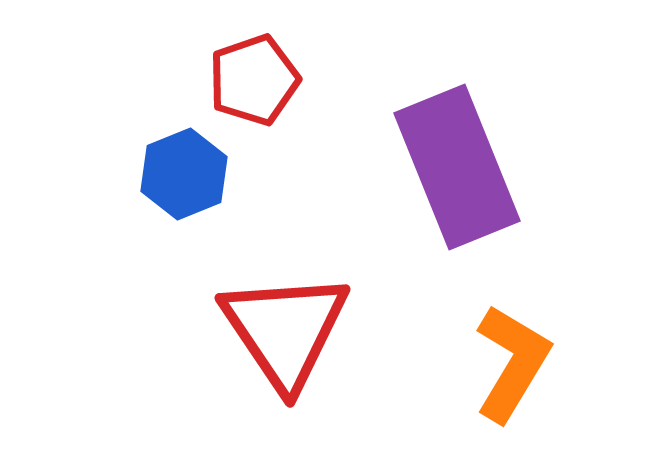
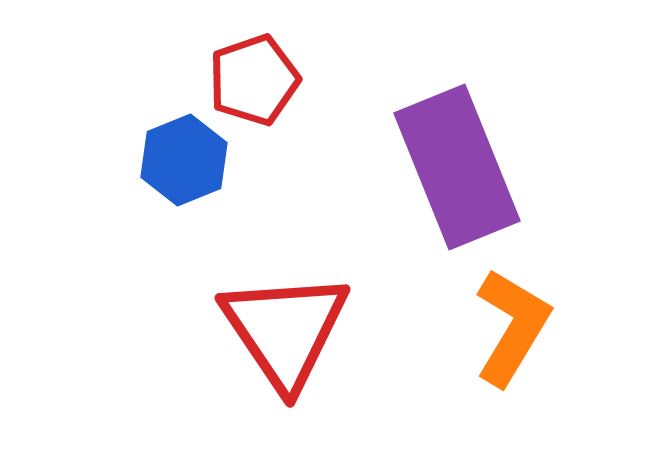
blue hexagon: moved 14 px up
orange L-shape: moved 36 px up
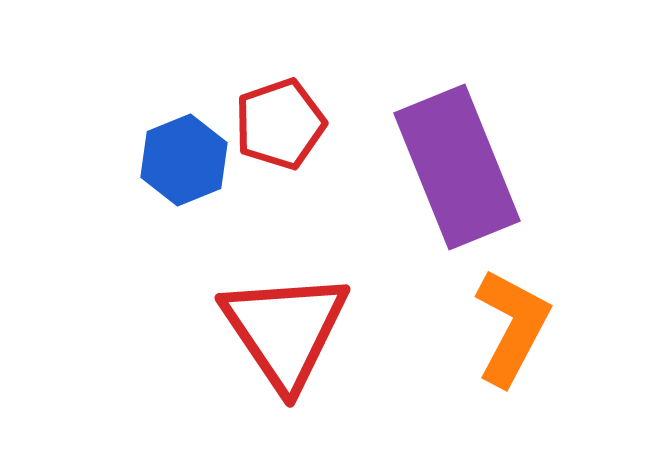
red pentagon: moved 26 px right, 44 px down
orange L-shape: rotated 3 degrees counterclockwise
